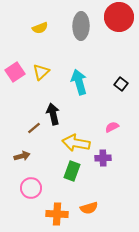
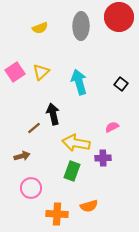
orange semicircle: moved 2 px up
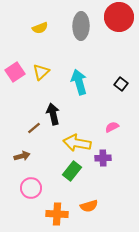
yellow arrow: moved 1 px right
green rectangle: rotated 18 degrees clockwise
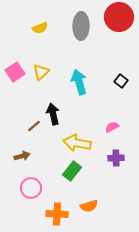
black square: moved 3 px up
brown line: moved 2 px up
purple cross: moved 13 px right
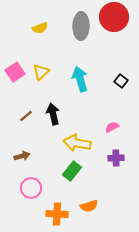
red circle: moved 5 px left
cyan arrow: moved 1 px right, 3 px up
brown line: moved 8 px left, 10 px up
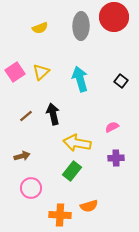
orange cross: moved 3 px right, 1 px down
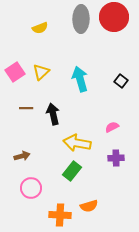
gray ellipse: moved 7 px up
brown line: moved 8 px up; rotated 40 degrees clockwise
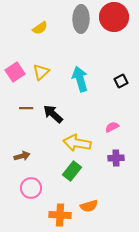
yellow semicircle: rotated 14 degrees counterclockwise
black square: rotated 24 degrees clockwise
black arrow: rotated 35 degrees counterclockwise
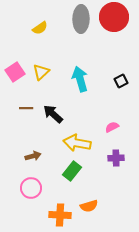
brown arrow: moved 11 px right
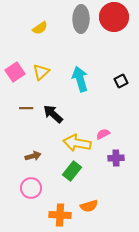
pink semicircle: moved 9 px left, 7 px down
